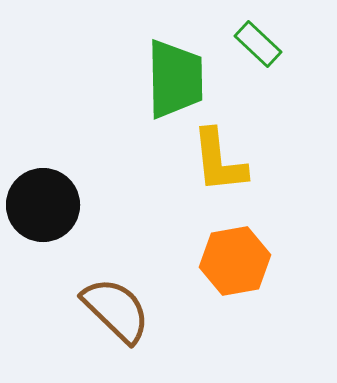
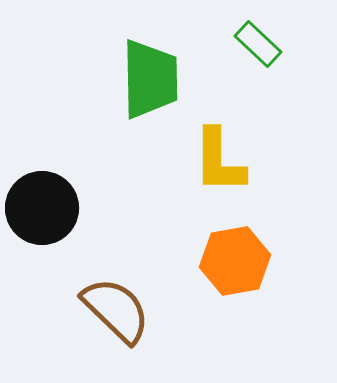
green trapezoid: moved 25 px left
yellow L-shape: rotated 6 degrees clockwise
black circle: moved 1 px left, 3 px down
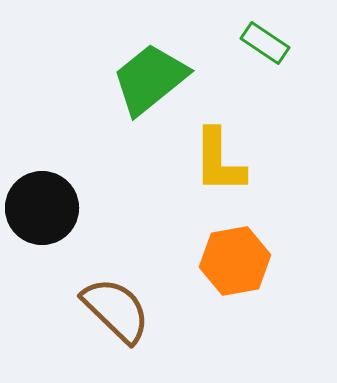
green rectangle: moved 7 px right, 1 px up; rotated 9 degrees counterclockwise
green trapezoid: rotated 128 degrees counterclockwise
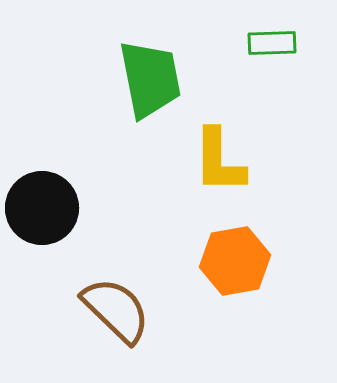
green rectangle: moved 7 px right; rotated 36 degrees counterclockwise
green trapezoid: rotated 118 degrees clockwise
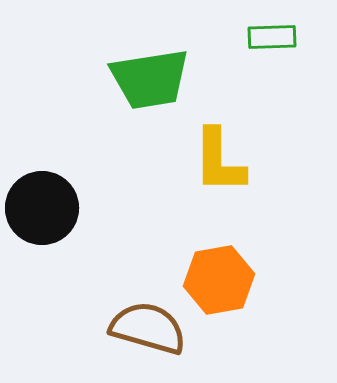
green rectangle: moved 6 px up
green trapezoid: rotated 92 degrees clockwise
orange hexagon: moved 16 px left, 19 px down
brown semicircle: moved 32 px right, 18 px down; rotated 28 degrees counterclockwise
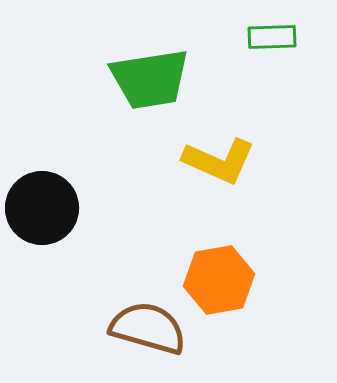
yellow L-shape: rotated 66 degrees counterclockwise
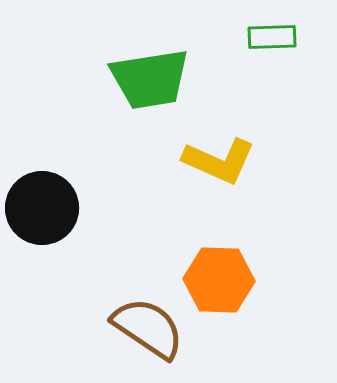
orange hexagon: rotated 12 degrees clockwise
brown semicircle: rotated 18 degrees clockwise
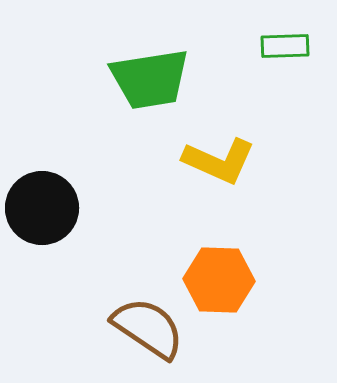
green rectangle: moved 13 px right, 9 px down
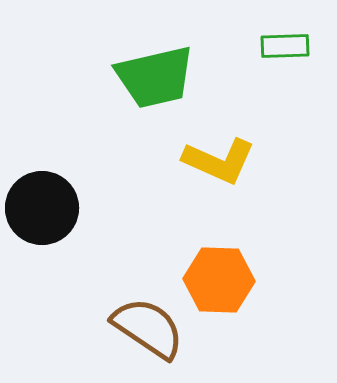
green trapezoid: moved 5 px right, 2 px up; rotated 4 degrees counterclockwise
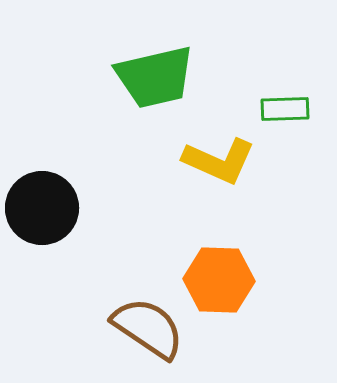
green rectangle: moved 63 px down
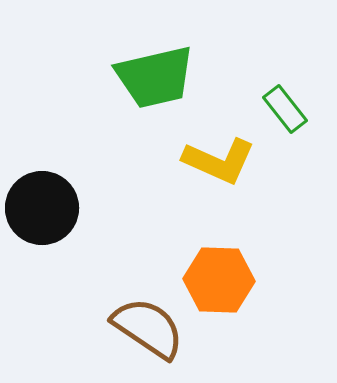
green rectangle: rotated 54 degrees clockwise
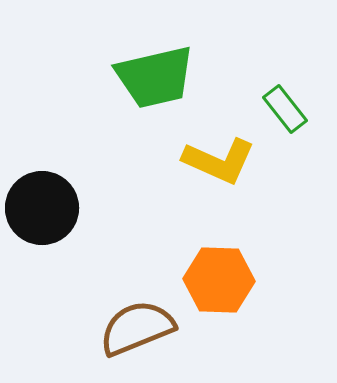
brown semicircle: moved 11 px left; rotated 56 degrees counterclockwise
